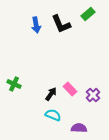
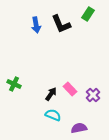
green rectangle: rotated 16 degrees counterclockwise
purple semicircle: rotated 14 degrees counterclockwise
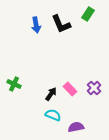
purple cross: moved 1 px right, 7 px up
purple semicircle: moved 3 px left, 1 px up
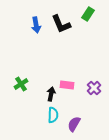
green cross: moved 7 px right; rotated 32 degrees clockwise
pink rectangle: moved 3 px left, 4 px up; rotated 40 degrees counterclockwise
black arrow: rotated 24 degrees counterclockwise
cyan semicircle: rotated 70 degrees clockwise
purple semicircle: moved 2 px left, 3 px up; rotated 49 degrees counterclockwise
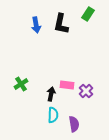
black L-shape: rotated 35 degrees clockwise
purple cross: moved 8 px left, 3 px down
purple semicircle: rotated 140 degrees clockwise
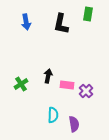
green rectangle: rotated 24 degrees counterclockwise
blue arrow: moved 10 px left, 3 px up
black arrow: moved 3 px left, 18 px up
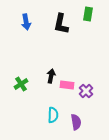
black arrow: moved 3 px right
purple semicircle: moved 2 px right, 2 px up
